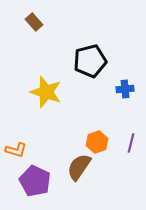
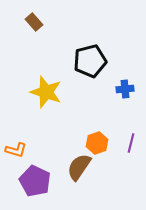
orange hexagon: moved 1 px down
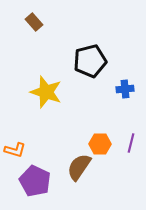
orange hexagon: moved 3 px right, 1 px down; rotated 20 degrees clockwise
orange L-shape: moved 1 px left
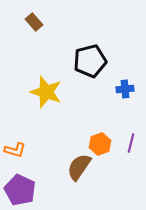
orange hexagon: rotated 20 degrees counterclockwise
purple pentagon: moved 15 px left, 9 px down
